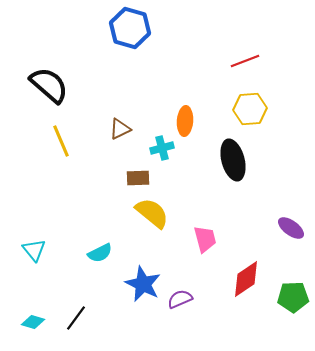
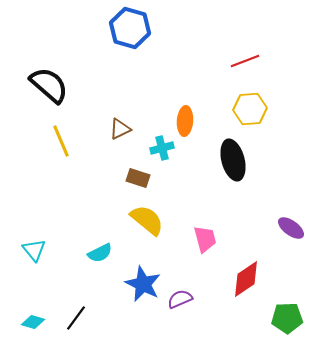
brown rectangle: rotated 20 degrees clockwise
yellow semicircle: moved 5 px left, 7 px down
green pentagon: moved 6 px left, 21 px down
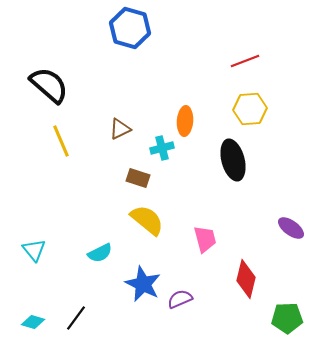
red diamond: rotated 42 degrees counterclockwise
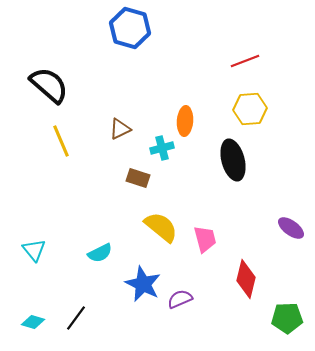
yellow semicircle: moved 14 px right, 7 px down
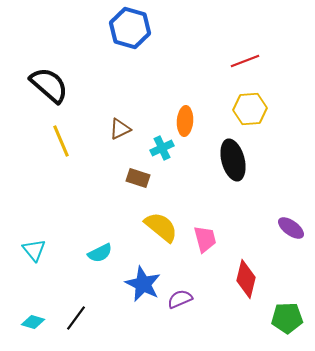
cyan cross: rotated 10 degrees counterclockwise
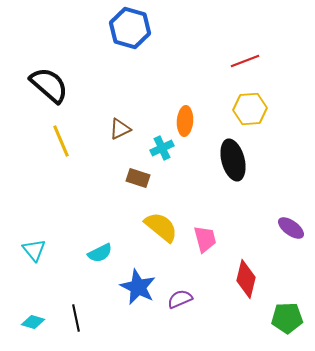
blue star: moved 5 px left, 3 px down
black line: rotated 48 degrees counterclockwise
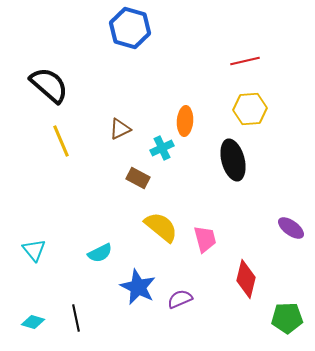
red line: rotated 8 degrees clockwise
brown rectangle: rotated 10 degrees clockwise
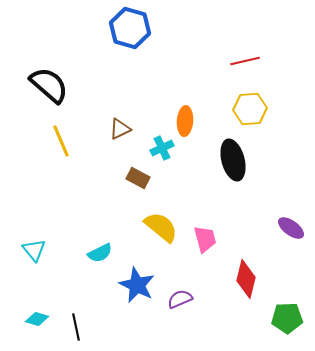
blue star: moved 1 px left, 2 px up
black line: moved 9 px down
cyan diamond: moved 4 px right, 3 px up
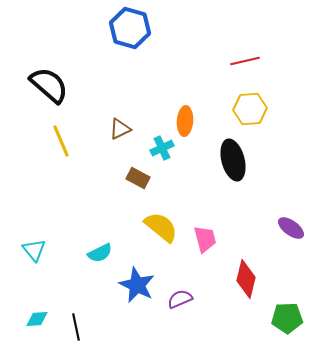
cyan diamond: rotated 20 degrees counterclockwise
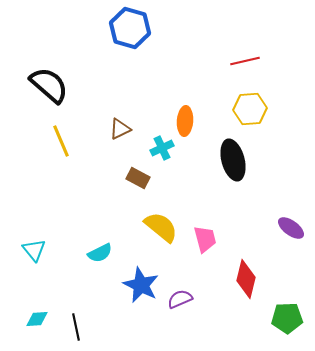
blue star: moved 4 px right
